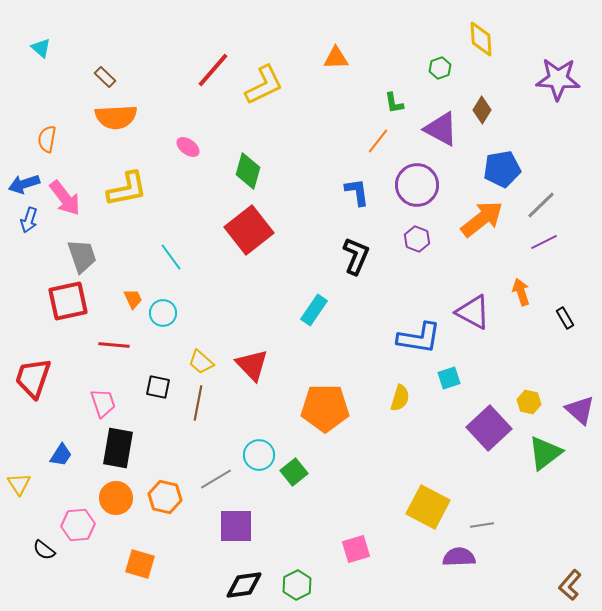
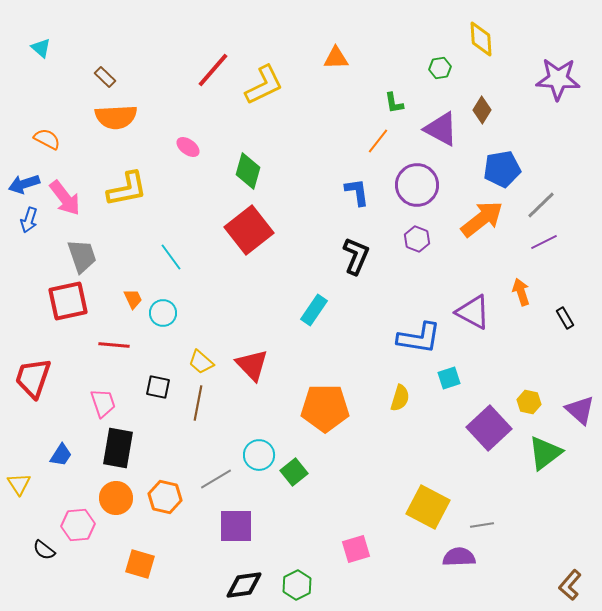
green hexagon at (440, 68): rotated 10 degrees clockwise
orange semicircle at (47, 139): rotated 108 degrees clockwise
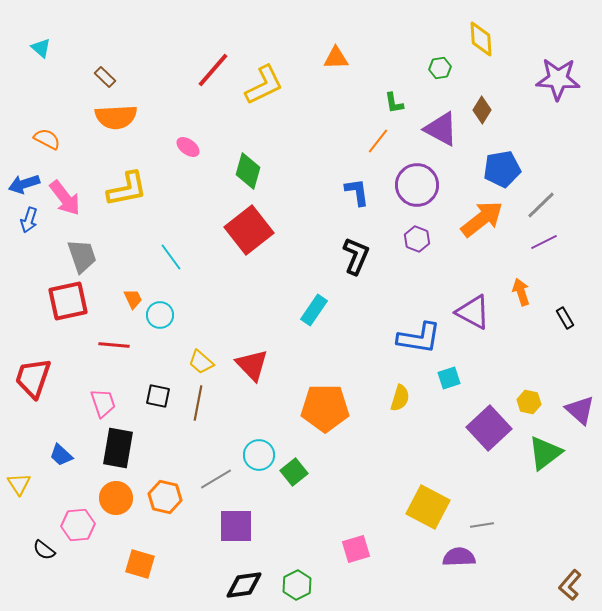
cyan circle at (163, 313): moved 3 px left, 2 px down
black square at (158, 387): moved 9 px down
blue trapezoid at (61, 455): rotated 100 degrees clockwise
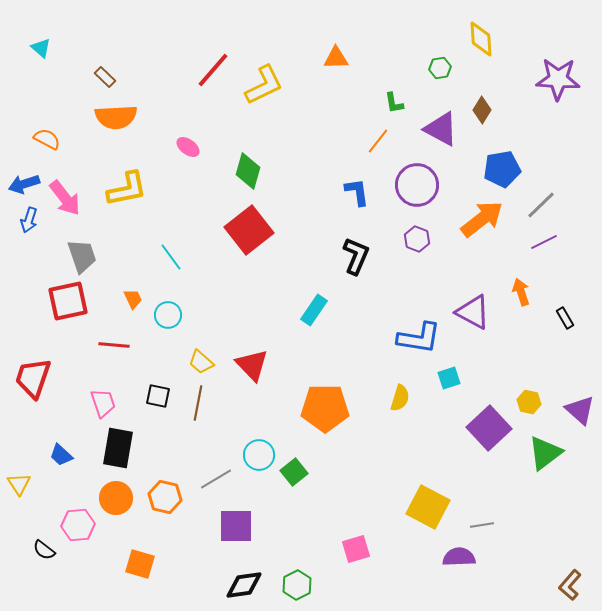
cyan circle at (160, 315): moved 8 px right
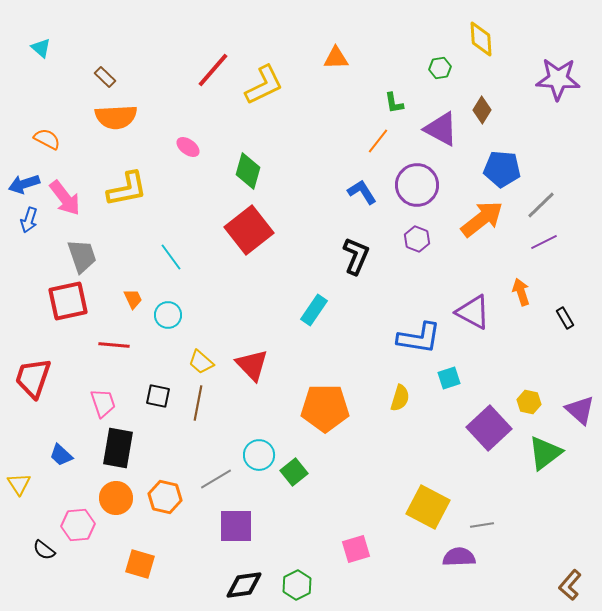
blue pentagon at (502, 169): rotated 15 degrees clockwise
blue L-shape at (357, 192): moved 5 px right; rotated 24 degrees counterclockwise
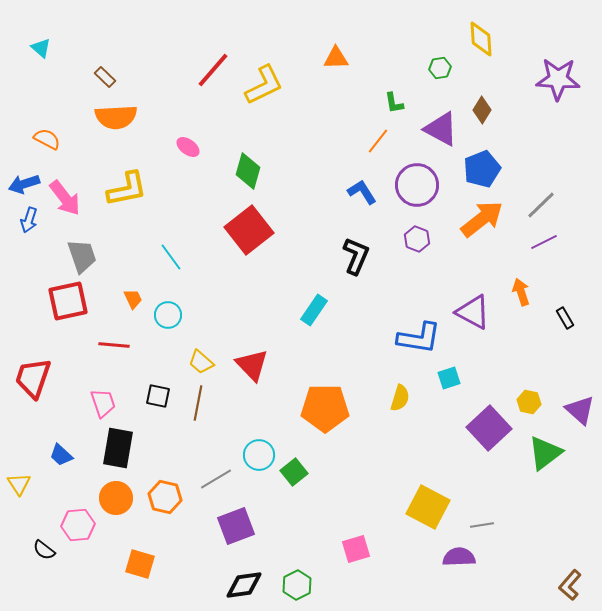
blue pentagon at (502, 169): moved 20 px left; rotated 27 degrees counterclockwise
purple square at (236, 526): rotated 21 degrees counterclockwise
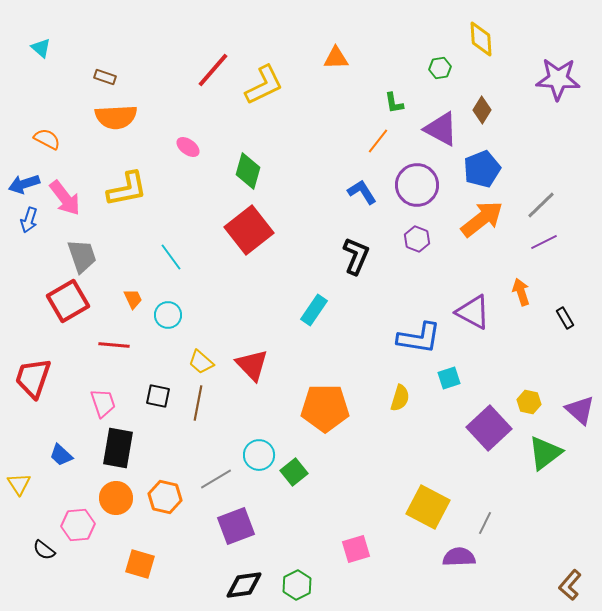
brown rectangle at (105, 77): rotated 25 degrees counterclockwise
red square at (68, 301): rotated 18 degrees counterclockwise
gray line at (482, 525): moved 3 px right, 2 px up; rotated 55 degrees counterclockwise
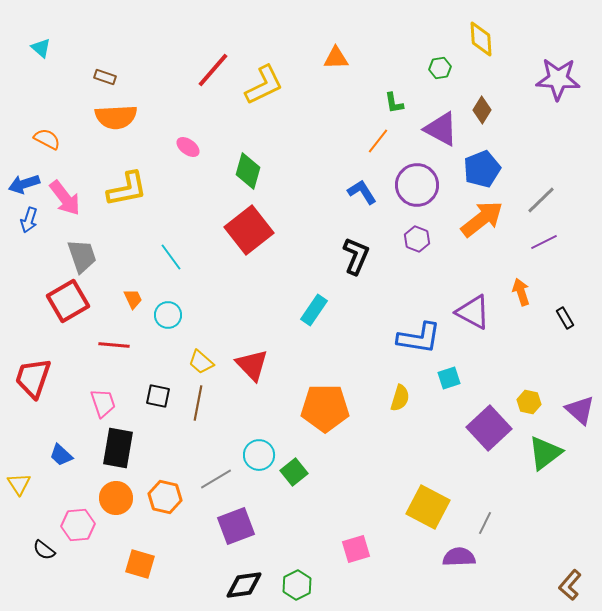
gray line at (541, 205): moved 5 px up
